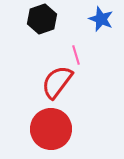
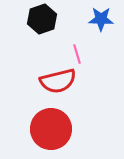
blue star: rotated 20 degrees counterclockwise
pink line: moved 1 px right, 1 px up
red semicircle: moved 1 px right, 1 px up; rotated 141 degrees counterclockwise
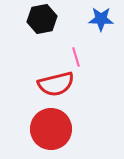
black hexagon: rotated 8 degrees clockwise
pink line: moved 1 px left, 3 px down
red semicircle: moved 2 px left, 3 px down
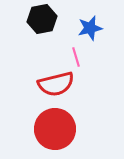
blue star: moved 11 px left, 9 px down; rotated 15 degrees counterclockwise
red circle: moved 4 px right
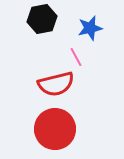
pink line: rotated 12 degrees counterclockwise
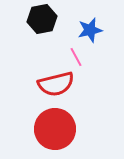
blue star: moved 2 px down
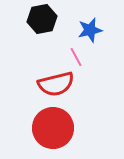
red circle: moved 2 px left, 1 px up
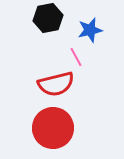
black hexagon: moved 6 px right, 1 px up
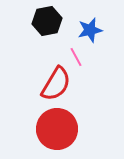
black hexagon: moved 1 px left, 3 px down
red semicircle: rotated 45 degrees counterclockwise
red circle: moved 4 px right, 1 px down
